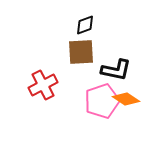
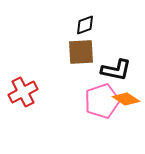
red cross: moved 20 px left, 7 px down
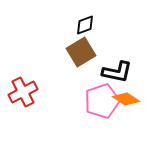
brown square: rotated 28 degrees counterclockwise
black L-shape: moved 1 px right, 2 px down
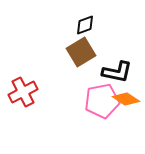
pink pentagon: rotated 8 degrees clockwise
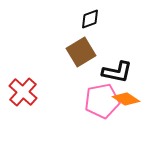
black diamond: moved 5 px right, 6 px up
red cross: rotated 20 degrees counterclockwise
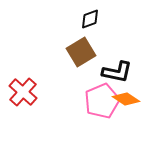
pink pentagon: rotated 12 degrees counterclockwise
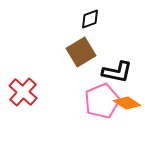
orange diamond: moved 1 px right, 4 px down
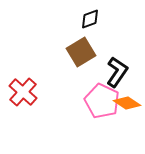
black L-shape: rotated 68 degrees counterclockwise
pink pentagon: rotated 24 degrees counterclockwise
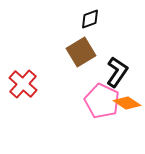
red cross: moved 8 px up
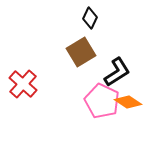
black diamond: moved 1 px up; rotated 45 degrees counterclockwise
black L-shape: rotated 24 degrees clockwise
orange diamond: moved 1 px right, 1 px up
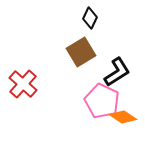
orange diamond: moved 5 px left, 15 px down
